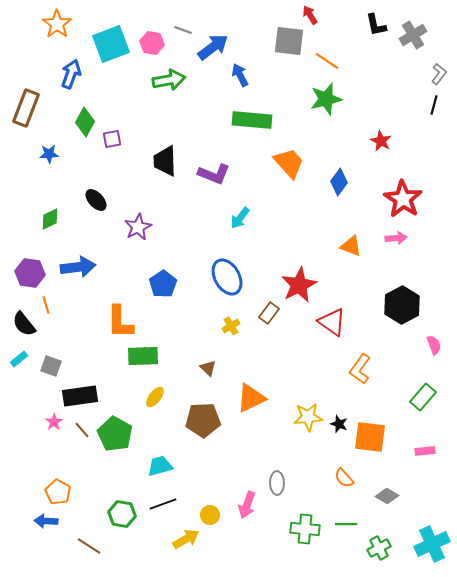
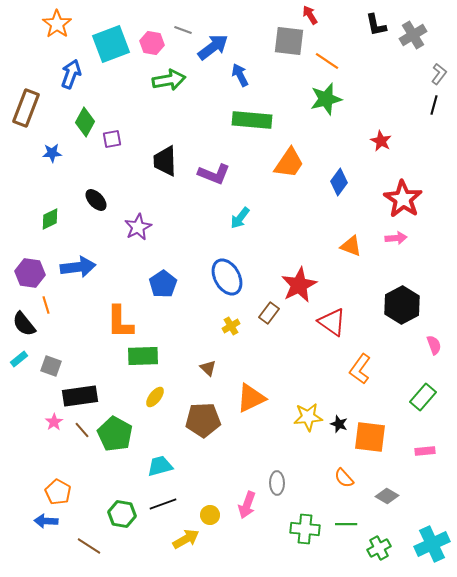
blue star at (49, 154): moved 3 px right, 1 px up
orange trapezoid at (289, 163): rotated 76 degrees clockwise
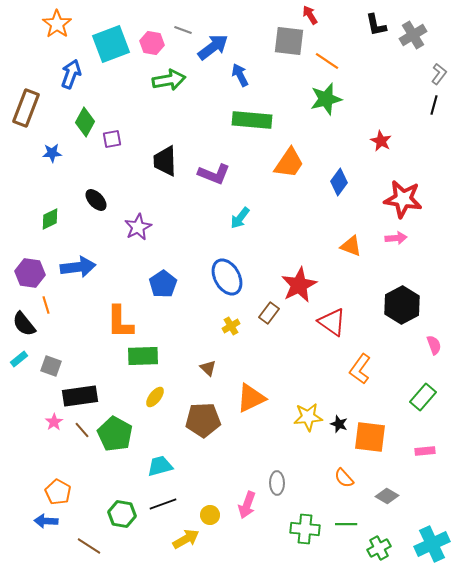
red star at (403, 199): rotated 24 degrees counterclockwise
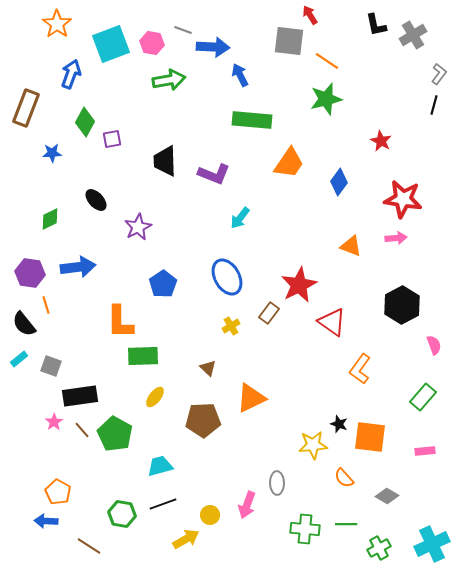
blue arrow at (213, 47): rotated 40 degrees clockwise
yellow star at (308, 417): moved 5 px right, 28 px down
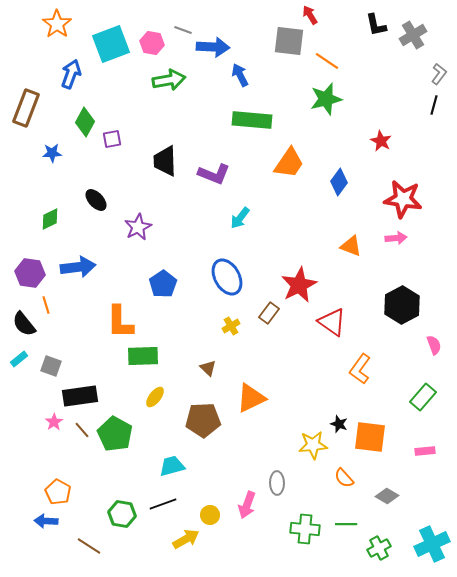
cyan trapezoid at (160, 466): moved 12 px right
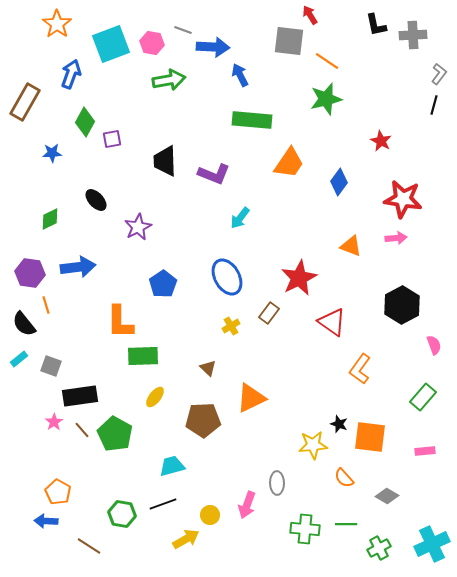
gray cross at (413, 35): rotated 28 degrees clockwise
brown rectangle at (26, 108): moved 1 px left, 6 px up; rotated 9 degrees clockwise
red star at (299, 285): moved 7 px up
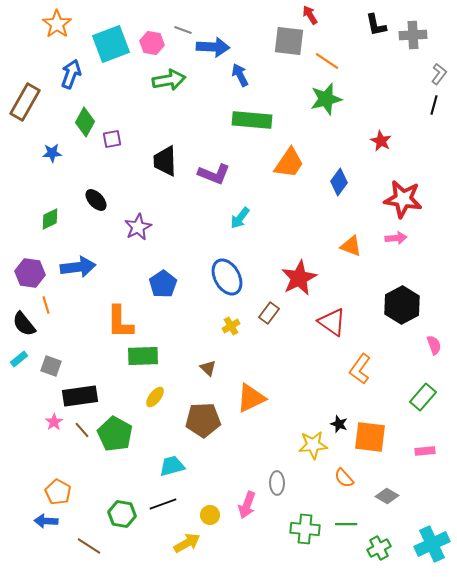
yellow arrow at (186, 539): moved 1 px right, 4 px down
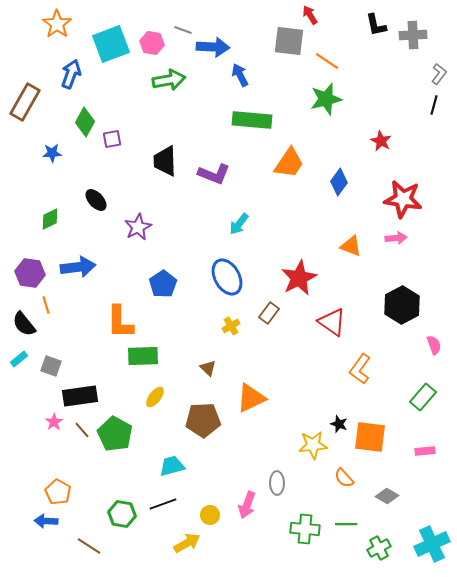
cyan arrow at (240, 218): moved 1 px left, 6 px down
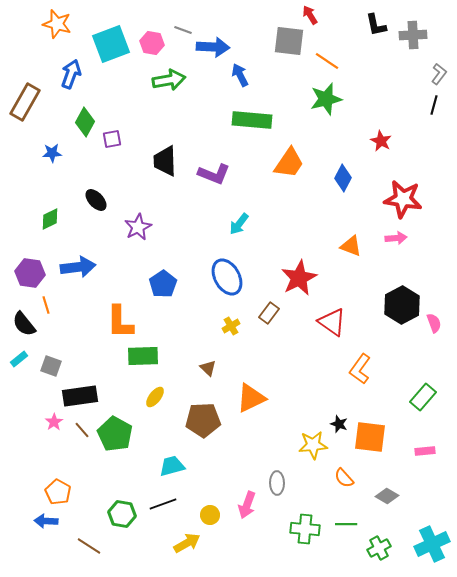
orange star at (57, 24): rotated 20 degrees counterclockwise
blue diamond at (339, 182): moved 4 px right, 4 px up; rotated 8 degrees counterclockwise
pink semicircle at (434, 345): moved 22 px up
